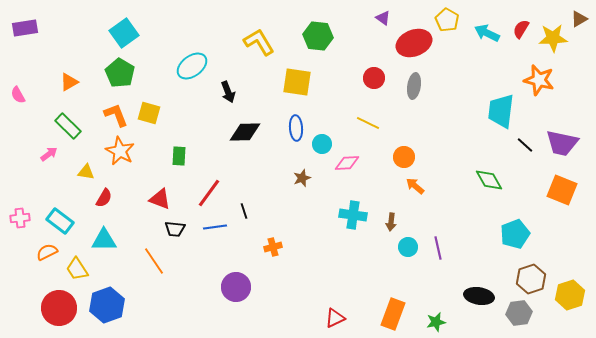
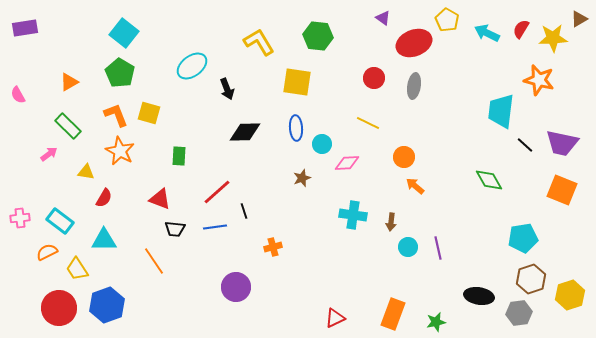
cyan square at (124, 33): rotated 16 degrees counterclockwise
black arrow at (228, 92): moved 1 px left, 3 px up
red line at (209, 193): moved 8 px right, 1 px up; rotated 12 degrees clockwise
cyan pentagon at (515, 234): moved 8 px right, 4 px down; rotated 12 degrees clockwise
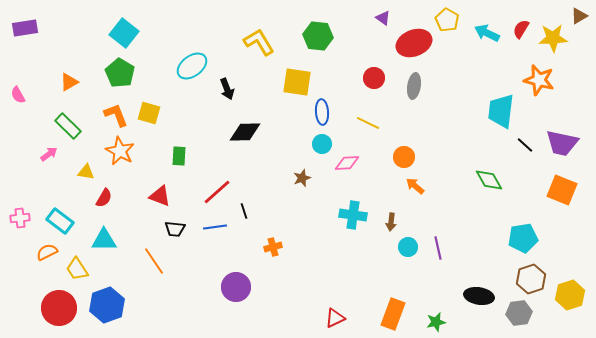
brown triangle at (579, 19): moved 3 px up
blue ellipse at (296, 128): moved 26 px right, 16 px up
red triangle at (160, 199): moved 3 px up
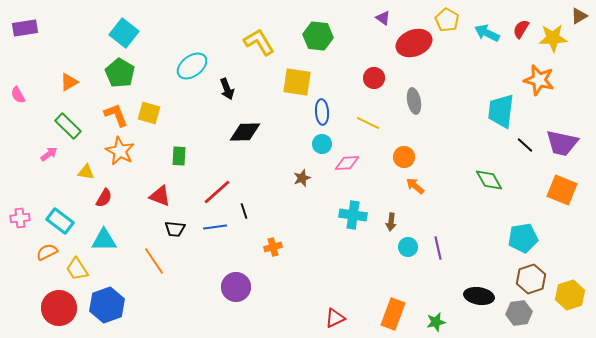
gray ellipse at (414, 86): moved 15 px down; rotated 20 degrees counterclockwise
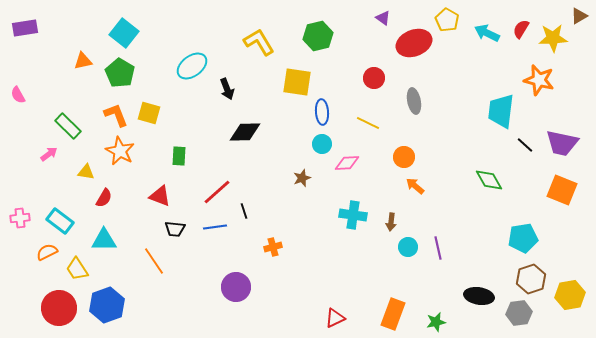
green hexagon at (318, 36): rotated 20 degrees counterclockwise
orange triangle at (69, 82): moved 14 px right, 21 px up; rotated 18 degrees clockwise
yellow hexagon at (570, 295): rotated 8 degrees clockwise
